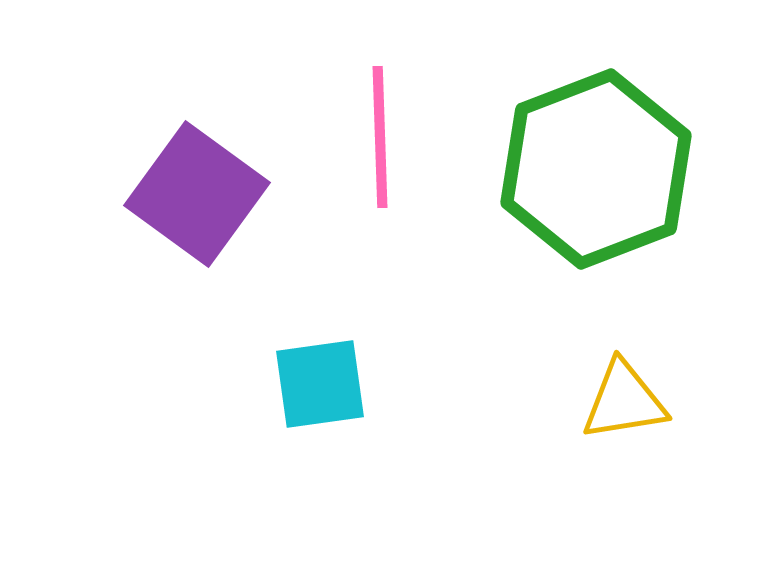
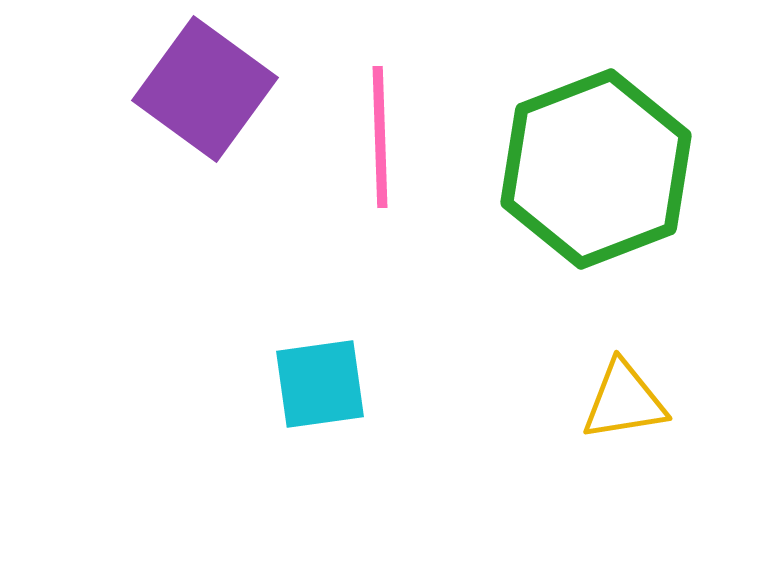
purple square: moved 8 px right, 105 px up
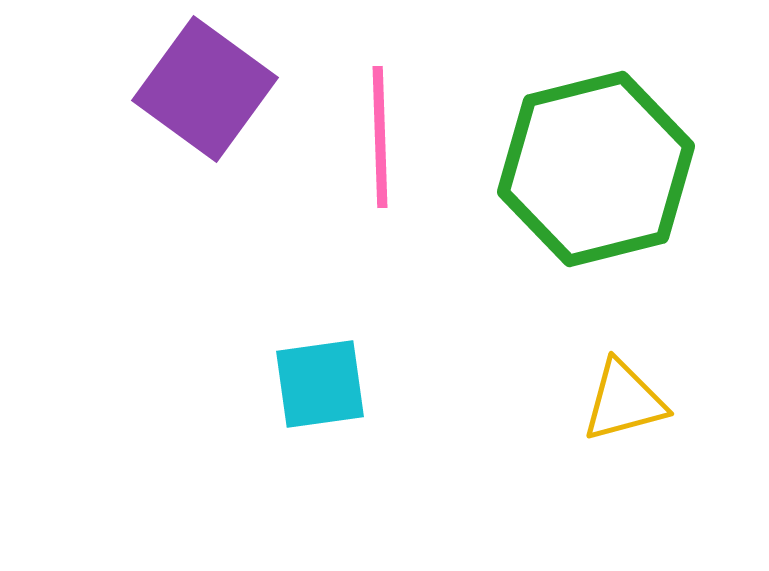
green hexagon: rotated 7 degrees clockwise
yellow triangle: rotated 6 degrees counterclockwise
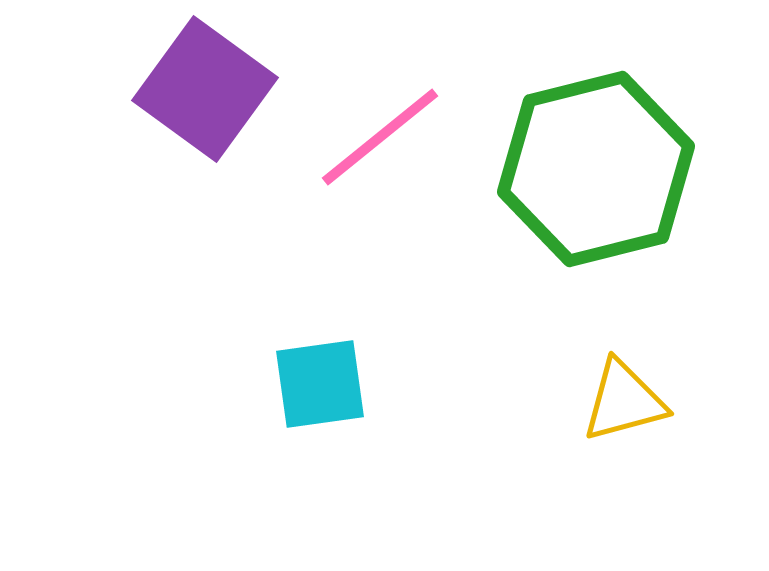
pink line: rotated 53 degrees clockwise
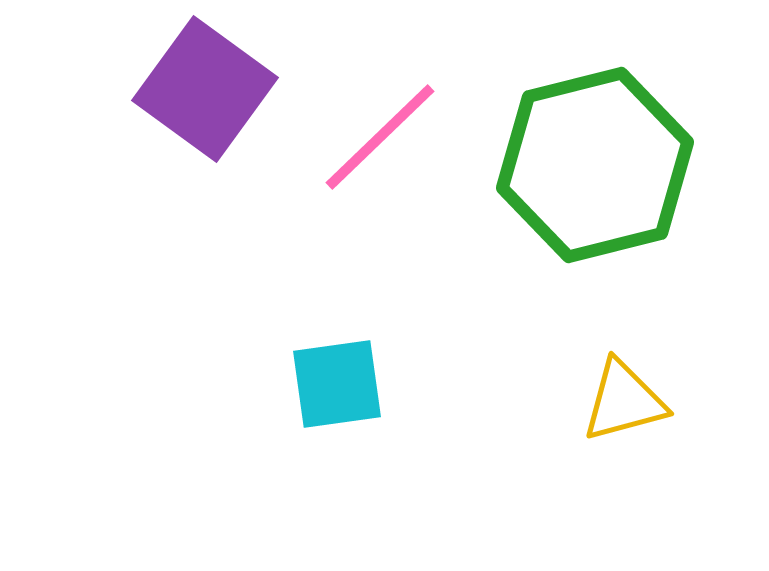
pink line: rotated 5 degrees counterclockwise
green hexagon: moved 1 px left, 4 px up
cyan square: moved 17 px right
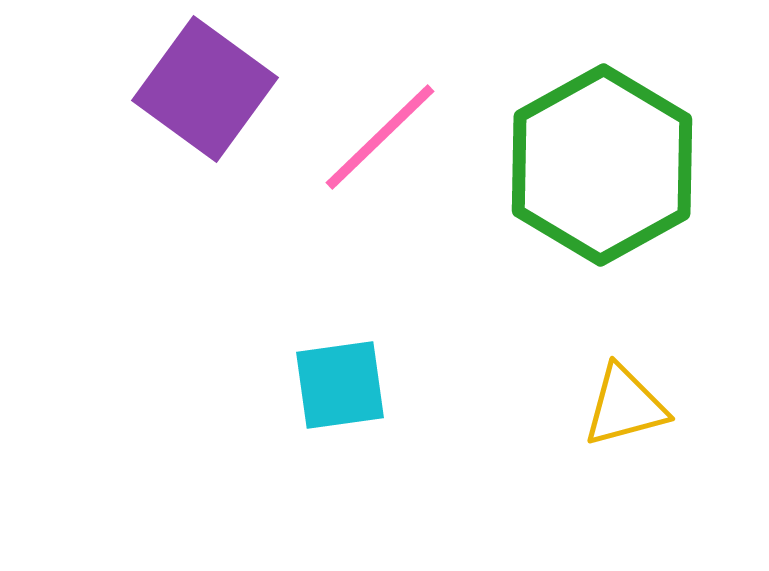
green hexagon: moved 7 px right; rotated 15 degrees counterclockwise
cyan square: moved 3 px right, 1 px down
yellow triangle: moved 1 px right, 5 px down
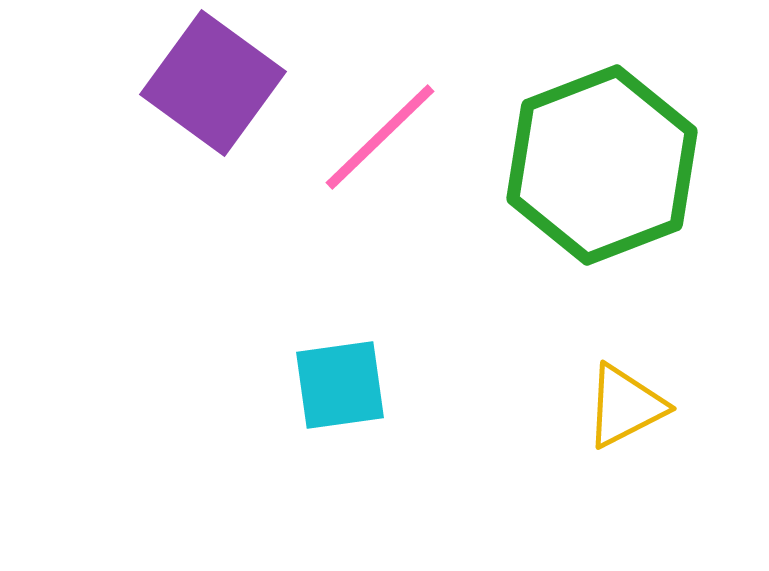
purple square: moved 8 px right, 6 px up
green hexagon: rotated 8 degrees clockwise
yellow triangle: rotated 12 degrees counterclockwise
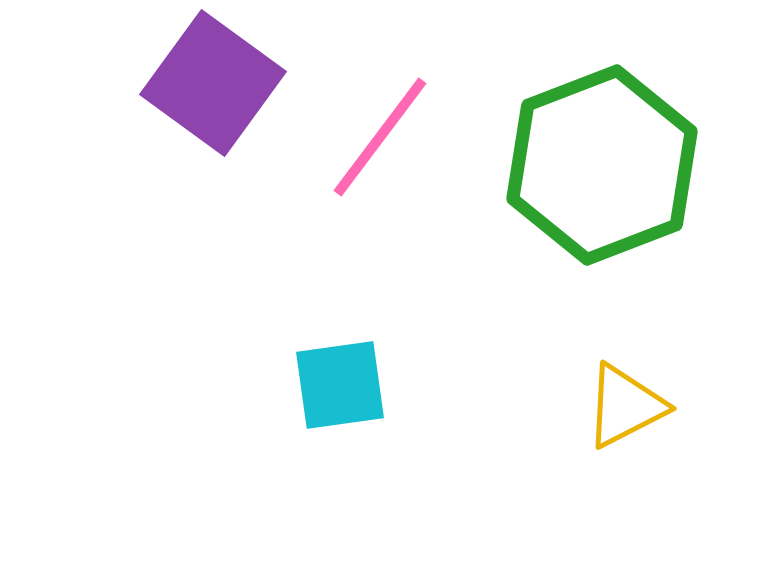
pink line: rotated 9 degrees counterclockwise
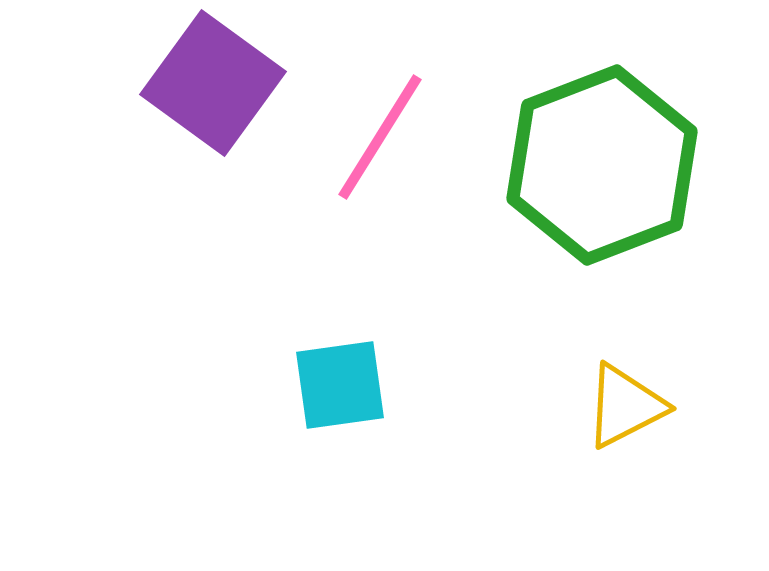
pink line: rotated 5 degrees counterclockwise
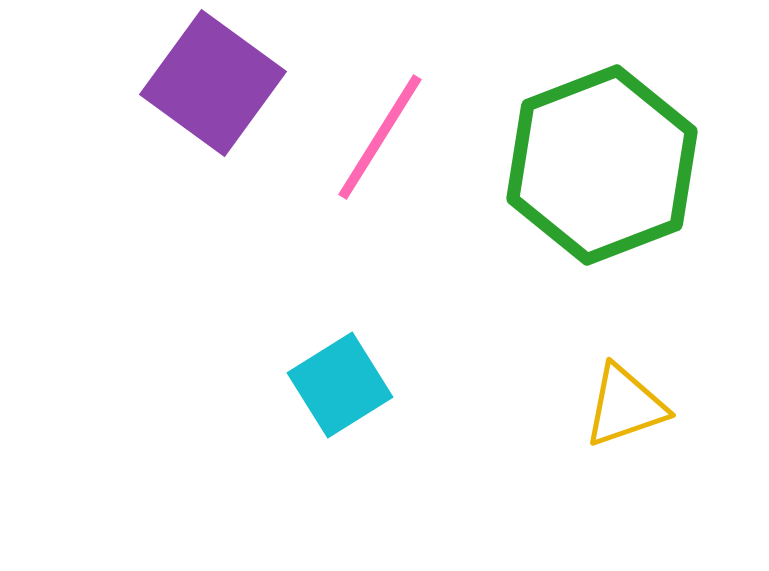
cyan square: rotated 24 degrees counterclockwise
yellow triangle: rotated 8 degrees clockwise
